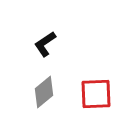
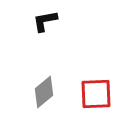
black L-shape: moved 23 px up; rotated 24 degrees clockwise
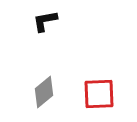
red square: moved 3 px right
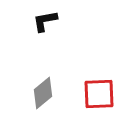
gray diamond: moved 1 px left, 1 px down
